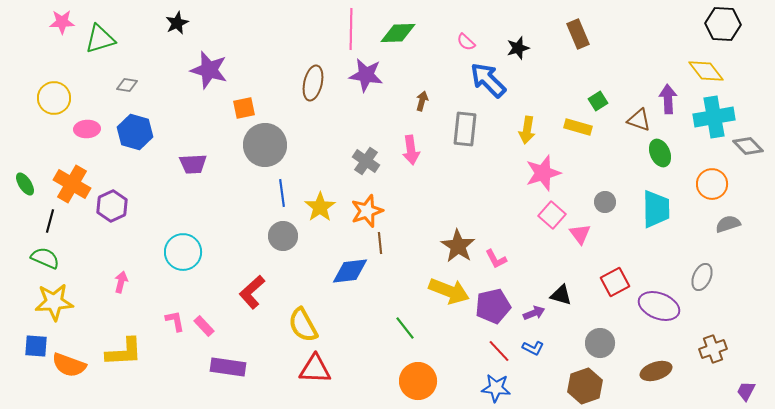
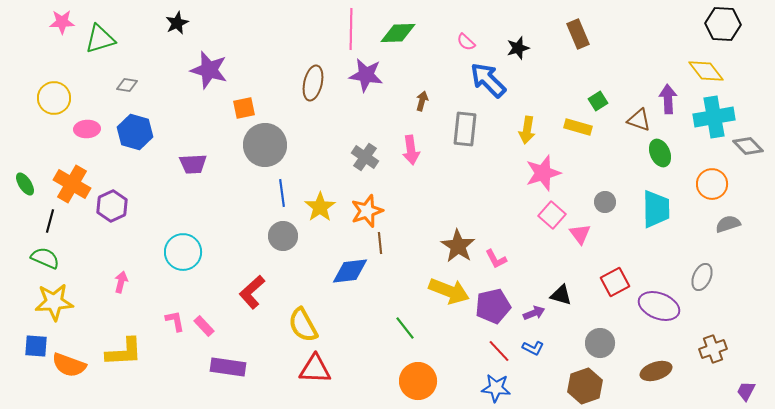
gray cross at (366, 161): moved 1 px left, 4 px up
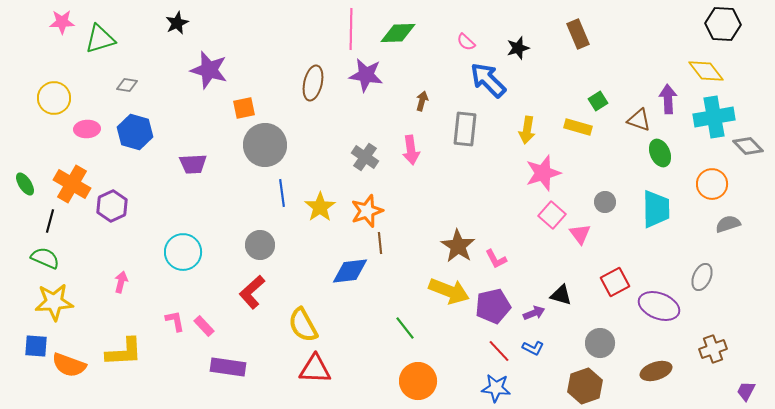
gray circle at (283, 236): moved 23 px left, 9 px down
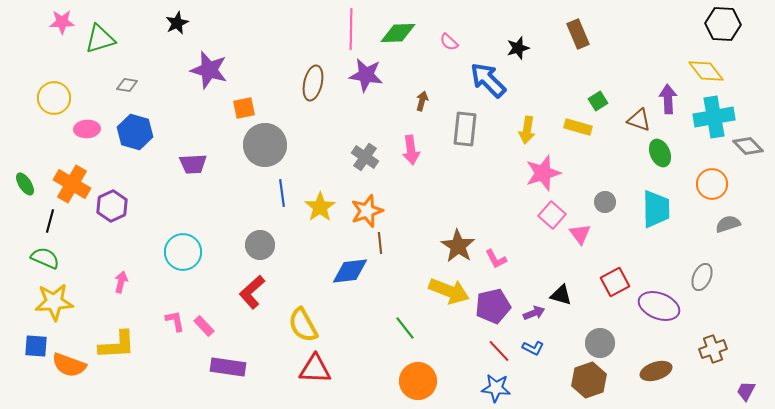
pink semicircle at (466, 42): moved 17 px left
yellow L-shape at (124, 352): moved 7 px left, 7 px up
brown hexagon at (585, 386): moved 4 px right, 6 px up
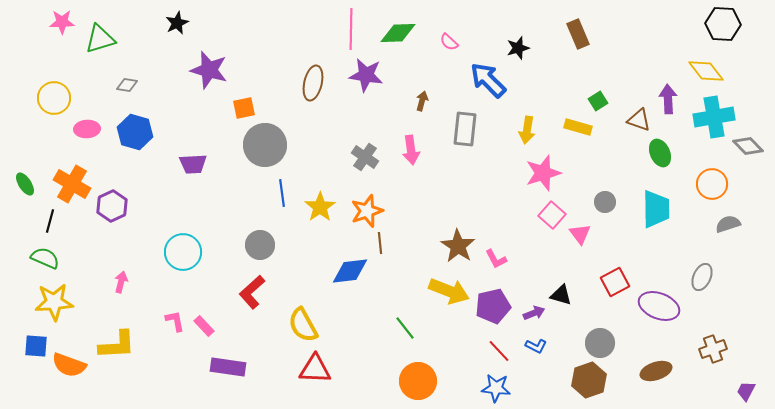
blue L-shape at (533, 348): moved 3 px right, 2 px up
